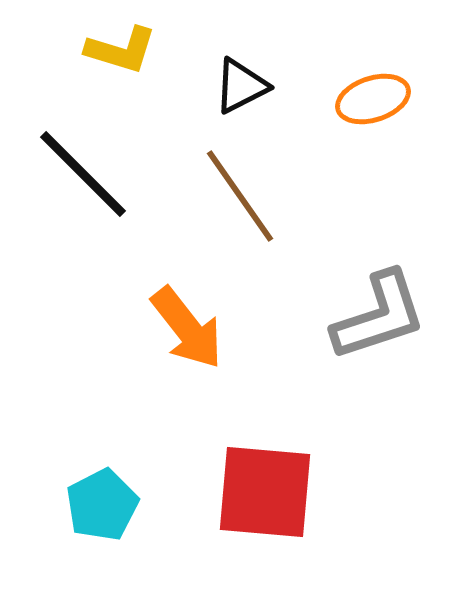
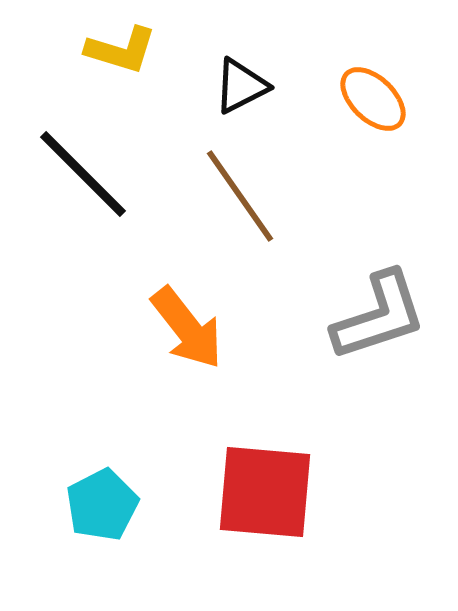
orange ellipse: rotated 62 degrees clockwise
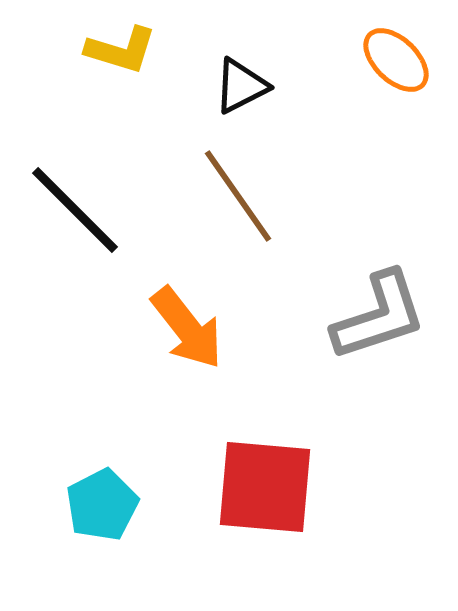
orange ellipse: moved 23 px right, 39 px up
black line: moved 8 px left, 36 px down
brown line: moved 2 px left
red square: moved 5 px up
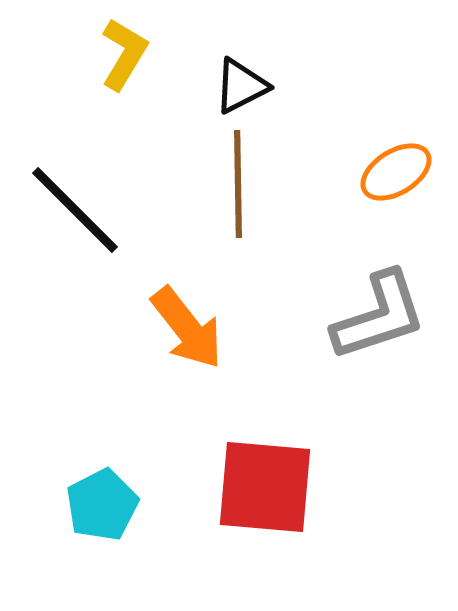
yellow L-shape: moved 3 px right, 4 px down; rotated 76 degrees counterclockwise
orange ellipse: moved 112 px down; rotated 76 degrees counterclockwise
brown line: moved 12 px up; rotated 34 degrees clockwise
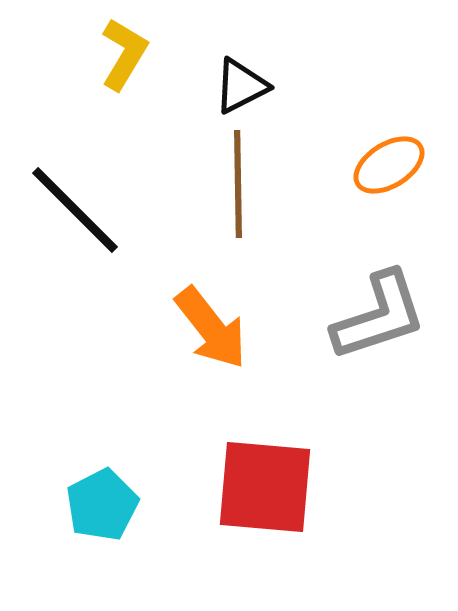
orange ellipse: moved 7 px left, 7 px up
orange arrow: moved 24 px right
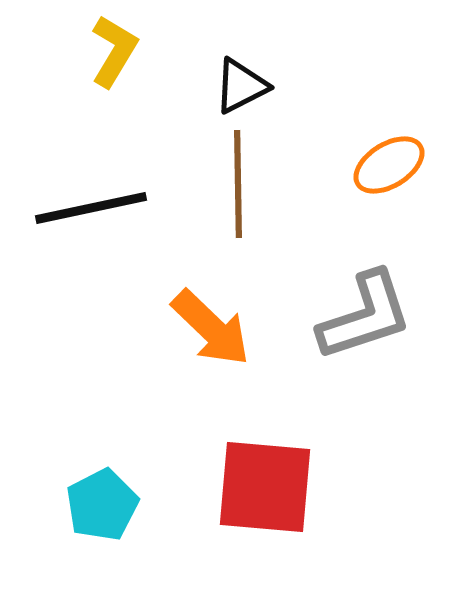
yellow L-shape: moved 10 px left, 3 px up
black line: moved 16 px right, 2 px up; rotated 57 degrees counterclockwise
gray L-shape: moved 14 px left
orange arrow: rotated 8 degrees counterclockwise
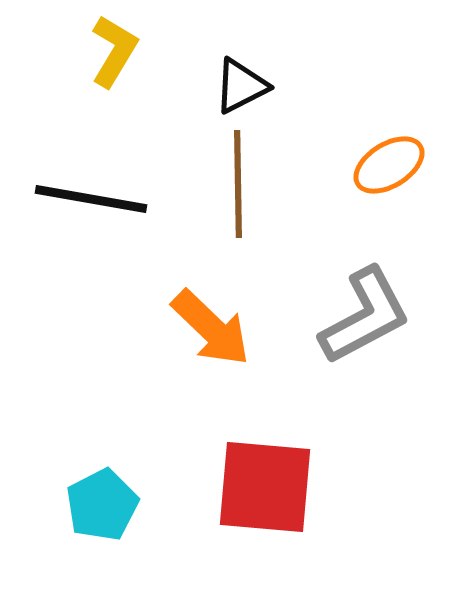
black line: moved 9 px up; rotated 22 degrees clockwise
gray L-shape: rotated 10 degrees counterclockwise
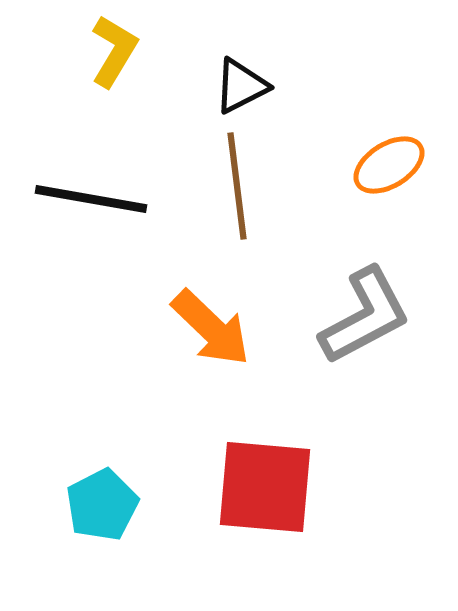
brown line: moved 1 px left, 2 px down; rotated 6 degrees counterclockwise
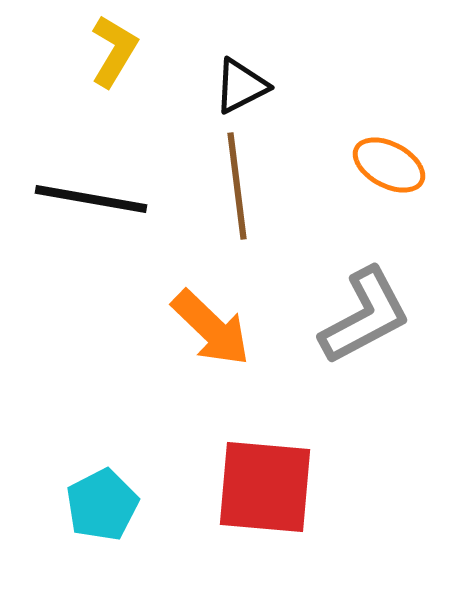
orange ellipse: rotated 60 degrees clockwise
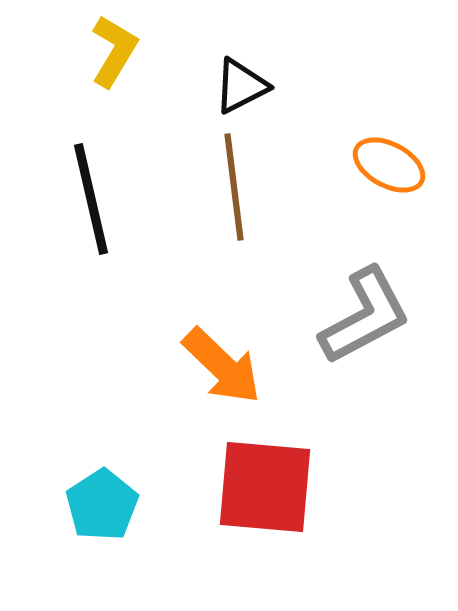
brown line: moved 3 px left, 1 px down
black line: rotated 67 degrees clockwise
orange arrow: moved 11 px right, 38 px down
cyan pentagon: rotated 6 degrees counterclockwise
